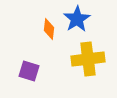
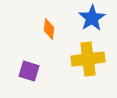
blue star: moved 15 px right, 1 px up
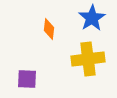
purple square: moved 2 px left, 8 px down; rotated 15 degrees counterclockwise
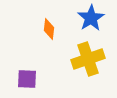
blue star: moved 1 px left
yellow cross: rotated 12 degrees counterclockwise
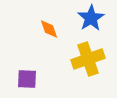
orange diamond: rotated 25 degrees counterclockwise
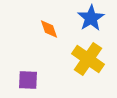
yellow cross: rotated 36 degrees counterclockwise
purple square: moved 1 px right, 1 px down
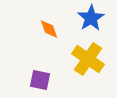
purple square: moved 12 px right; rotated 10 degrees clockwise
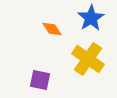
orange diamond: moved 3 px right; rotated 15 degrees counterclockwise
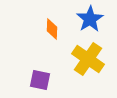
blue star: moved 1 px left, 1 px down
orange diamond: rotated 35 degrees clockwise
